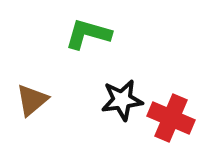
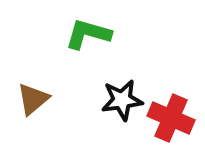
brown triangle: moved 1 px right, 1 px up
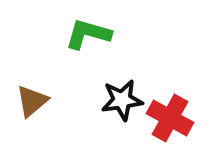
brown triangle: moved 1 px left, 2 px down
red cross: moved 1 px left; rotated 6 degrees clockwise
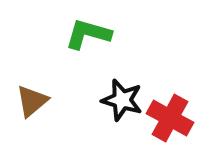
black star: rotated 24 degrees clockwise
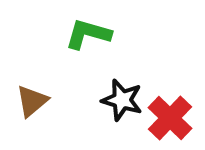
red cross: rotated 15 degrees clockwise
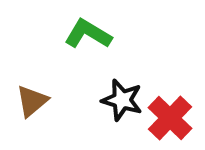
green L-shape: rotated 15 degrees clockwise
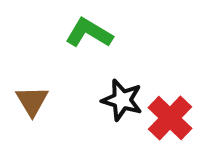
green L-shape: moved 1 px right, 1 px up
brown triangle: rotated 21 degrees counterclockwise
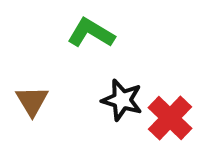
green L-shape: moved 2 px right
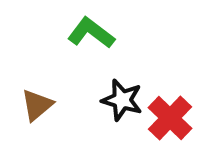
green L-shape: rotated 6 degrees clockwise
brown triangle: moved 5 px right, 4 px down; rotated 21 degrees clockwise
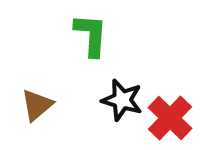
green L-shape: moved 2 px down; rotated 57 degrees clockwise
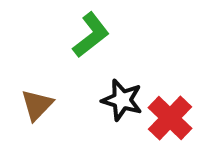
green L-shape: rotated 48 degrees clockwise
brown triangle: rotated 6 degrees counterclockwise
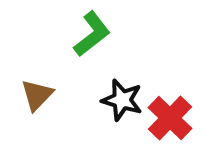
green L-shape: moved 1 px right, 1 px up
brown triangle: moved 10 px up
